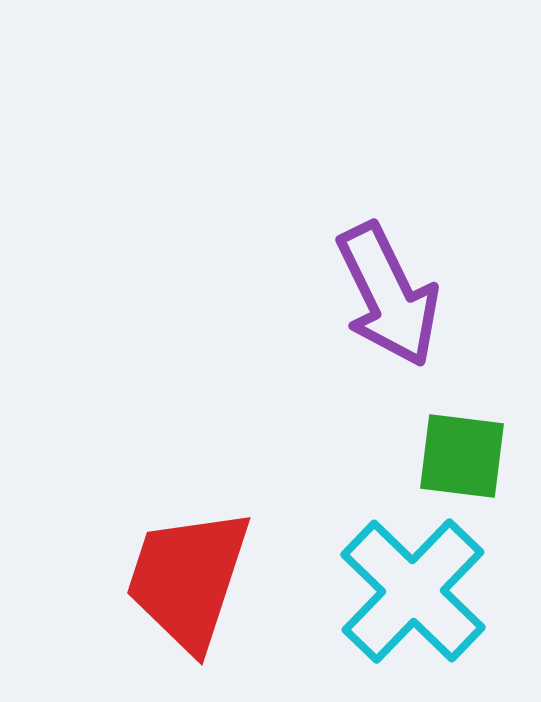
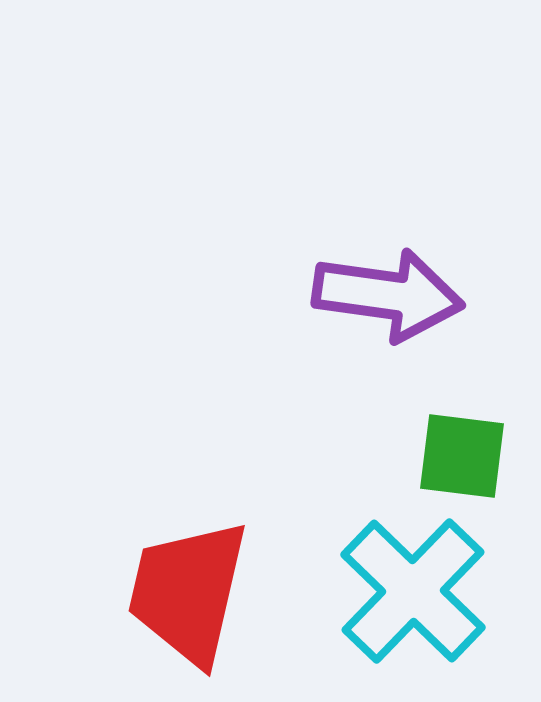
purple arrow: rotated 56 degrees counterclockwise
red trapezoid: moved 13 px down; rotated 5 degrees counterclockwise
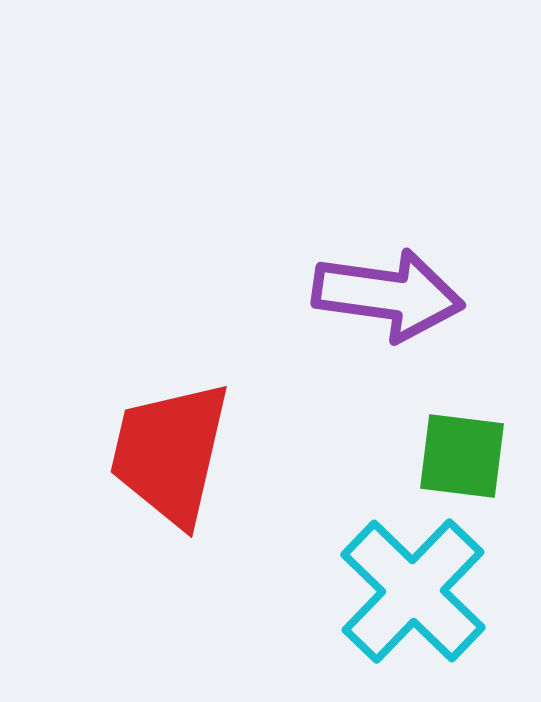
red trapezoid: moved 18 px left, 139 px up
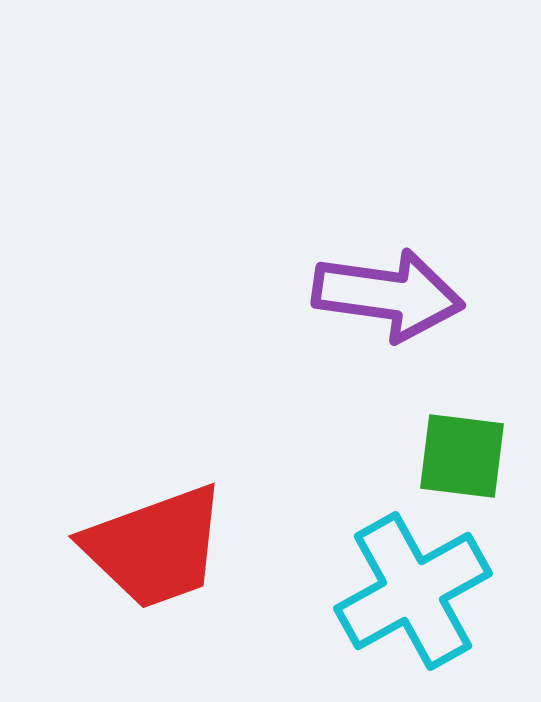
red trapezoid: moved 15 px left, 94 px down; rotated 123 degrees counterclockwise
cyan cross: rotated 17 degrees clockwise
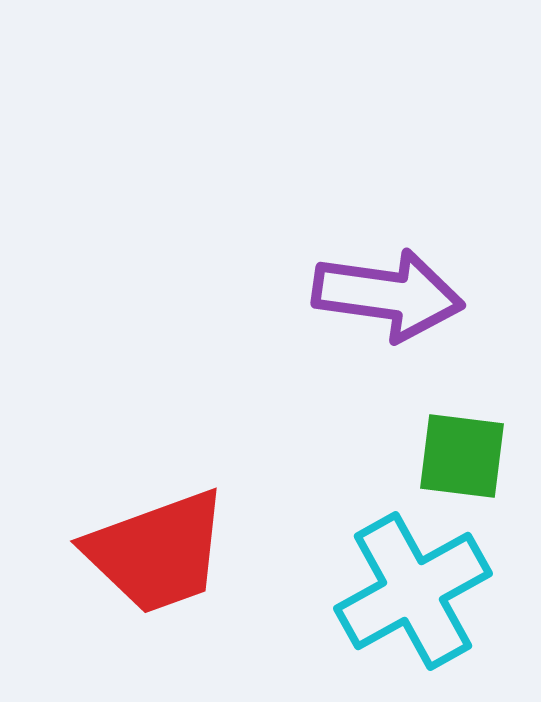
red trapezoid: moved 2 px right, 5 px down
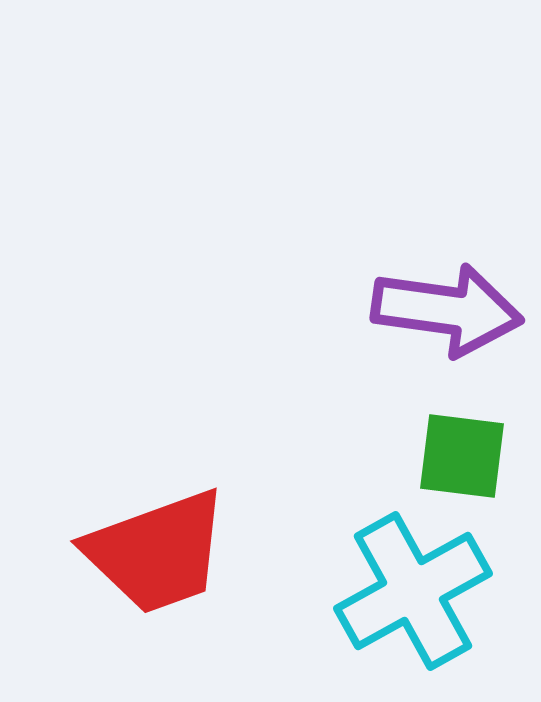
purple arrow: moved 59 px right, 15 px down
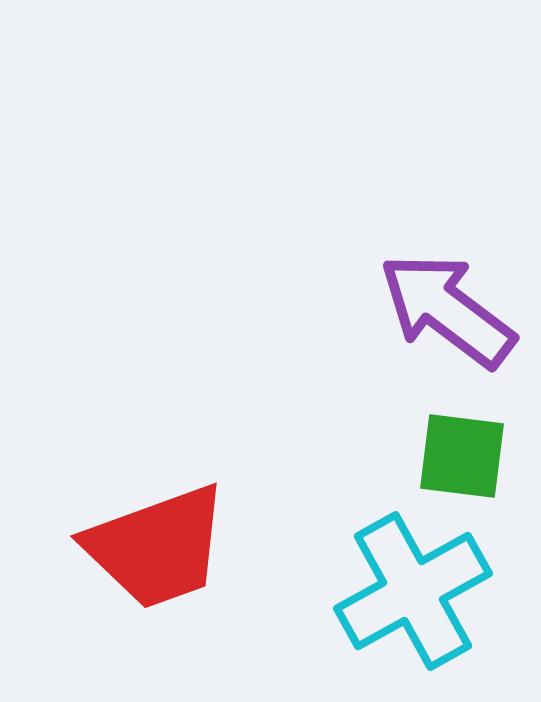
purple arrow: rotated 151 degrees counterclockwise
red trapezoid: moved 5 px up
